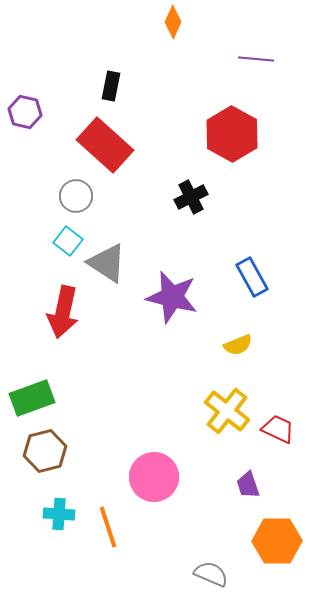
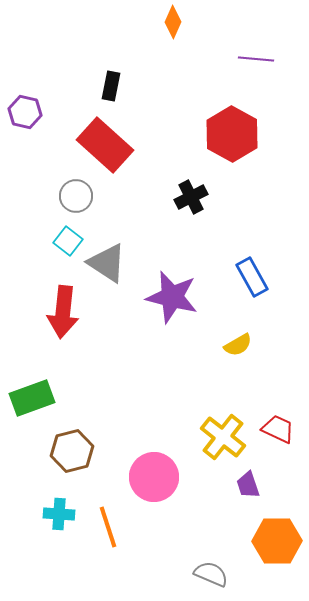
red arrow: rotated 6 degrees counterclockwise
yellow semicircle: rotated 8 degrees counterclockwise
yellow cross: moved 4 px left, 26 px down
brown hexagon: moved 27 px right
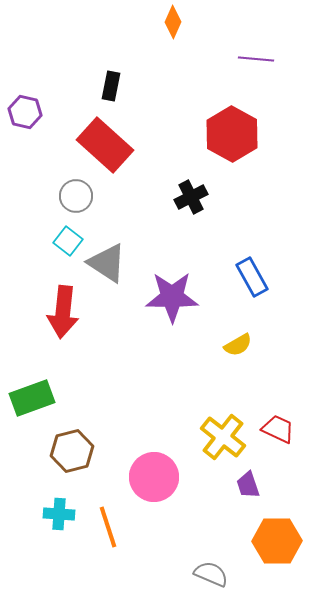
purple star: rotated 14 degrees counterclockwise
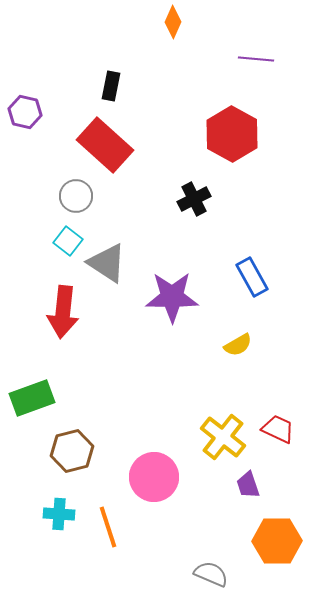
black cross: moved 3 px right, 2 px down
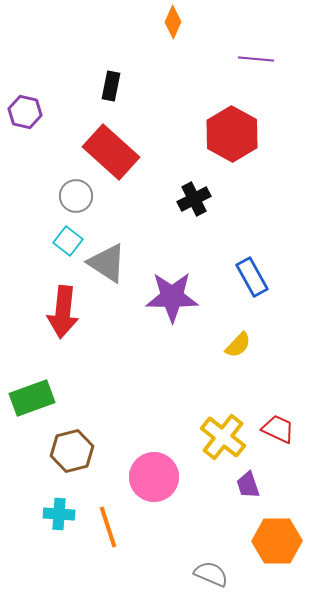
red rectangle: moved 6 px right, 7 px down
yellow semicircle: rotated 16 degrees counterclockwise
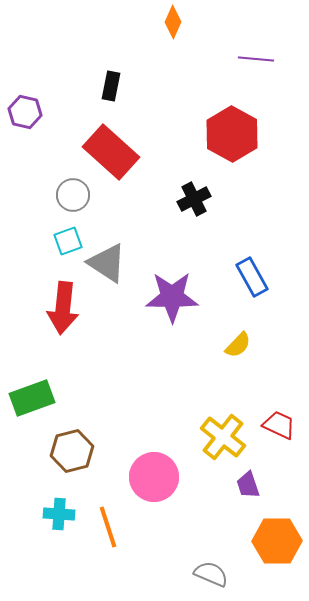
gray circle: moved 3 px left, 1 px up
cyan square: rotated 32 degrees clockwise
red arrow: moved 4 px up
red trapezoid: moved 1 px right, 4 px up
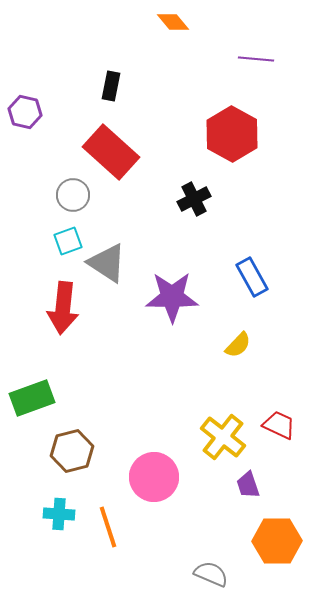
orange diamond: rotated 64 degrees counterclockwise
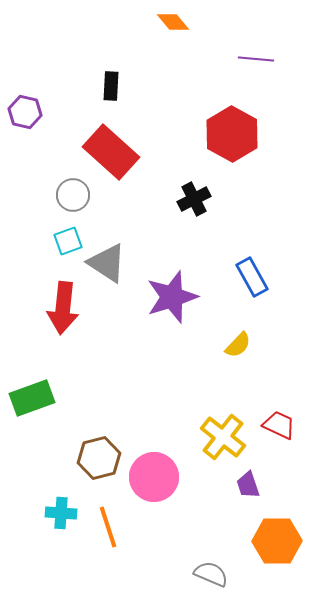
black rectangle: rotated 8 degrees counterclockwise
purple star: rotated 18 degrees counterclockwise
brown hexagon: moved 27 px right, 7 px down
cyan cross: moved 2 px right, 1 px up
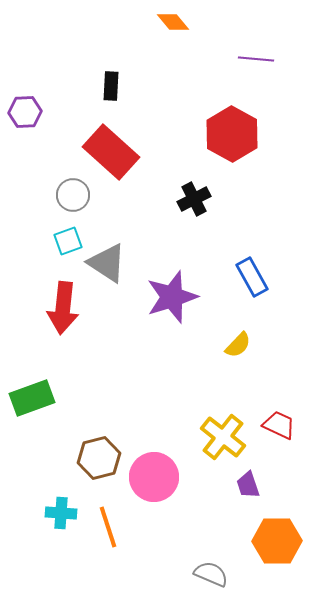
purple hexagon: rotated 16 degrees counterclockwise
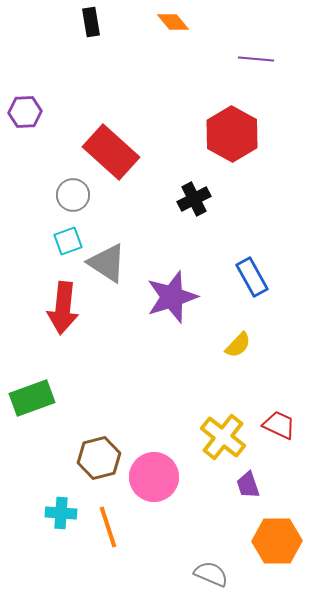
black rectangle: moved 20 px left, 64 px up; rotated 12 degrees counterclockwise
